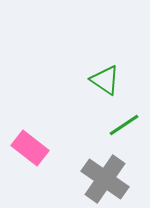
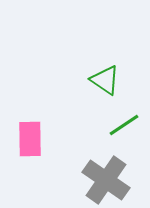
pink rectangle: moved 9 px up; rotated 51 degrees clockwise
gray cross: moved 1 px right, 1 px down
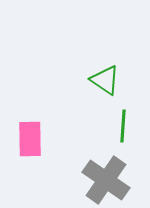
green line: moved 1 px left, 1 px down; rotated 52 degrees counterclockwise
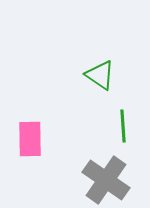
green triangle: moved 5 px left, 5 px up
green line: rotated 8 degrees counterclockwise
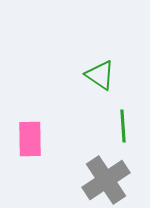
gray cross: rotated 21 degrees clockwise
